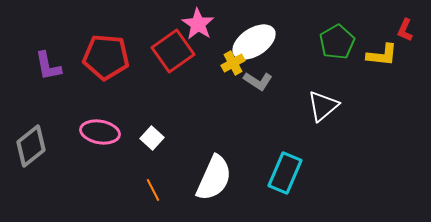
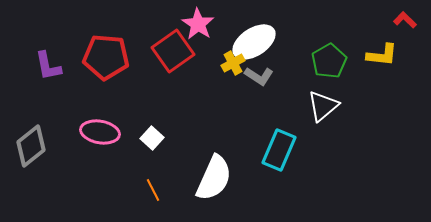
red L-shape: moved 10 px up; rotated 110 degrees clockwise
green pentagon: moved 8 px left, 19 px down
gray L-shape: moved 1 px right, 5 px up
cyan rectangle: moved 6 px left, 23 px up
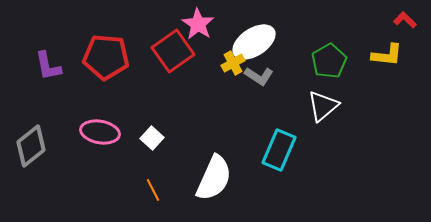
yellow L-shape: moved 5 px right
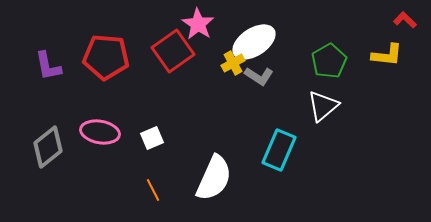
white square: rotated 25 degrees clockwise
gray diamond: moved 17 px right, 1 px down
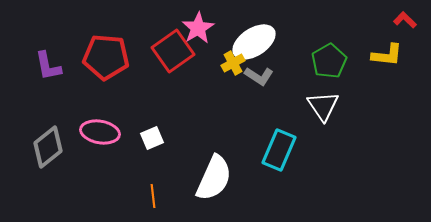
pink star: moved 4 px down; rotated 8 degrees clockwise
white triangle: rotated 24 degrees counterclockwise
orange line: moved 6 px down; rotated 20 degrees clockwise
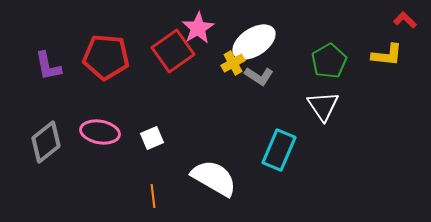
gray diamond: moved 2 px left, 5 px up
white semicircle: rotated 84 degrees counterclockwise
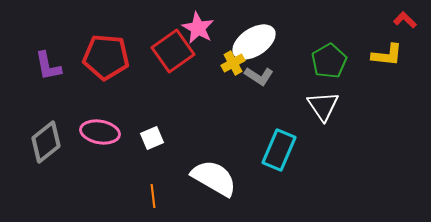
pink star: rotated 12 degrees counterclockwise
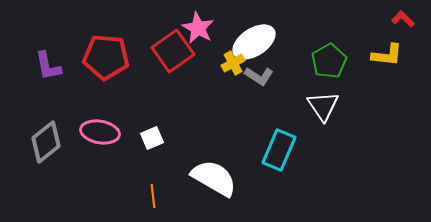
red L-shape: moved 2 px left, 1 px up
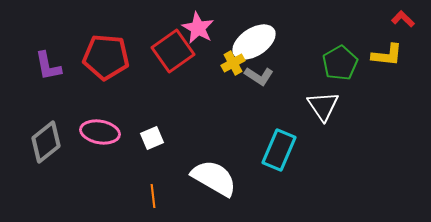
green pentagon: moved 11 px right, 2 px down
